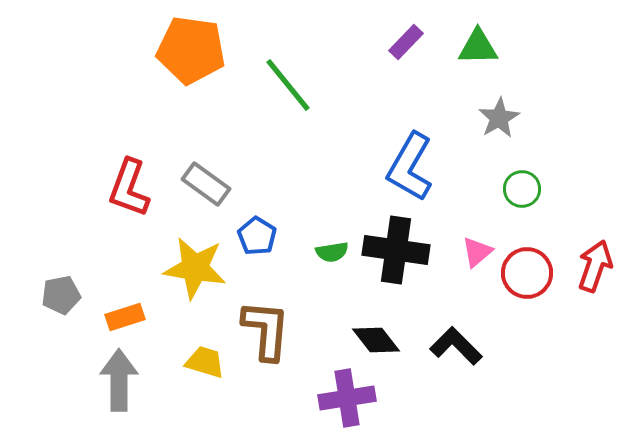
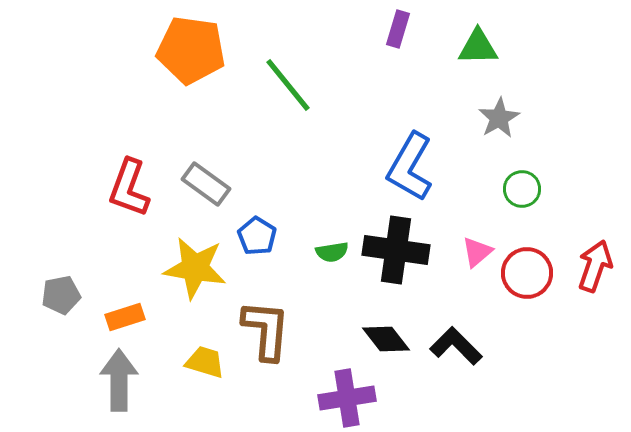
purple rectangle: moved 8 px left, 13 px up; rotated 27 degrees counterclockwise
black diamond: moved 10 px right, 1 px up
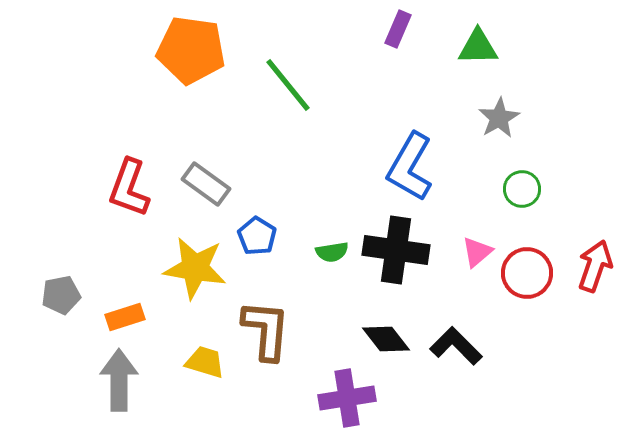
purple rectangle: rotated 6 degrees clockwise
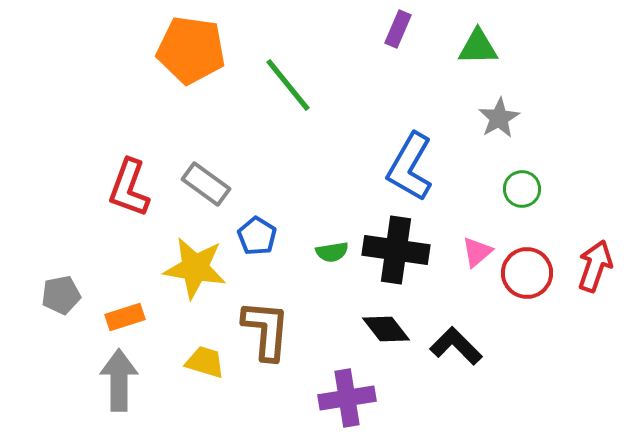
black diamond: moved 10 px up
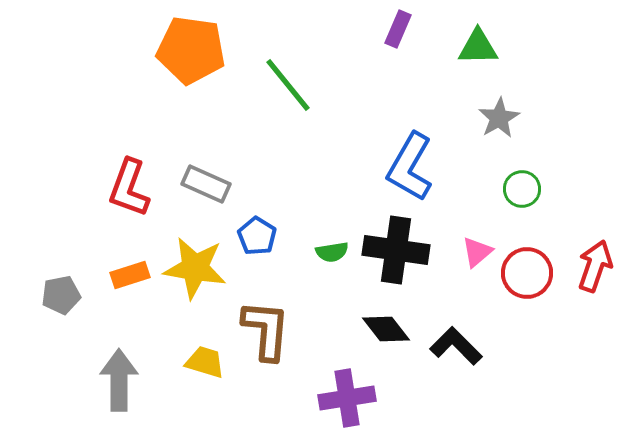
gray rectangle: rotated 12 degrees counterclockwise
orange rectangle: moved 5 px right, 42 px up
